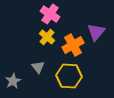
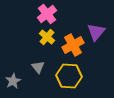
pink cross: moved 3 px left; rotated 18 degrees clockwise
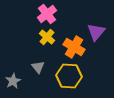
orange cross: moved 1 px right, 2 px down; rotated 30 degrees counterclockwise
